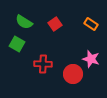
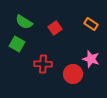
red square: moved 4 px down
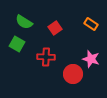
red cross: moved 3 px right, 7 px up
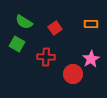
orange rectangle: rotated 32 degrees counterclockwise
pink star: rotated 24 degrees clockwise
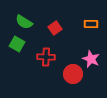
pink star: rotated 18 degrees counterclockwise
